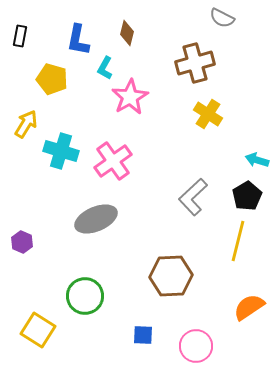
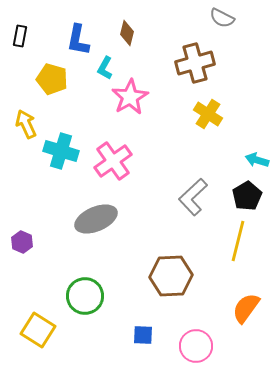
yellow arrow: rotated 56 degrees counterclockwise
orange semicircle: moved 3 px left, 1 px down; rotated 20 degrees counterclockwise
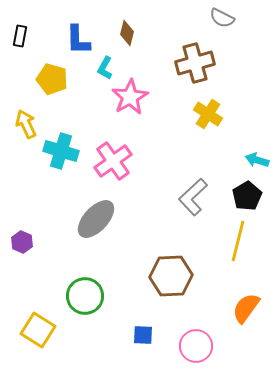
blue L-shape: rotated 12 degrees counterclockwise
gray ellipse: rotated 24 degrees counterclockwise
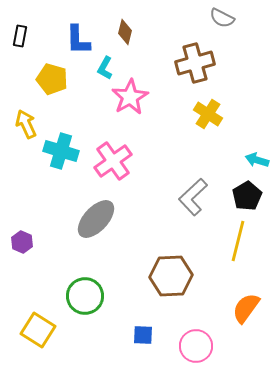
brown diamond: moved 2 px left, 1 px up
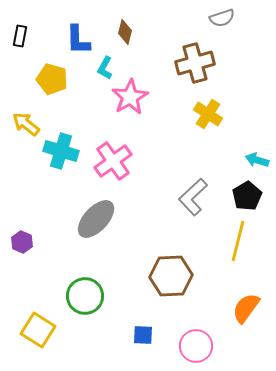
gray semicircle: rotated 45 degrees counterclockwise
yellow arrow: rotated 28 degrees counterclockwise
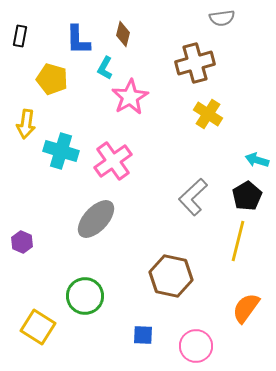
gray semicircle: rotated 10 degrees clockwise
brown diamond: moved 2 px left, 2 px down
yellow arrow: rotated 120 degrees counterclockwise
brown hexagon: rotated 15 degrees clockwise
yellow square: moved 3 px up
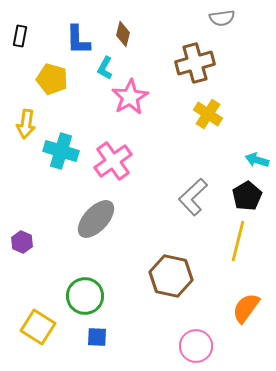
blue square: moved 46 px left, 2 px down
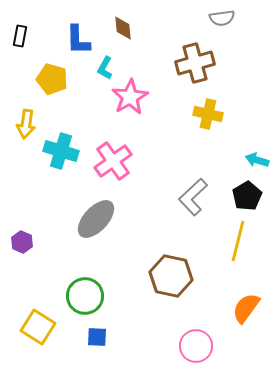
brown diamond: moved 6 px up; rotated 20 degrees counterclockwise
yellow cross: rotated 20 degrees counterclockwise
